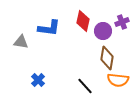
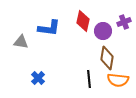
purple cross: moved 2 px right
blue cross: moved 2 px up
black line: moved 4 px right, 7 px up; rotated 36 degrees clockwise
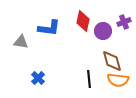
brown diamond: moved 5 px right, 3 px down; rotated 25 degrees counterclockwise
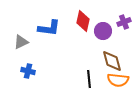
gray triangle: rotated 35 degrees counterclockwise
blue cross: moved 10 px left, 7 px up; rotated 32 degrees counterclockwise
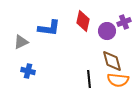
purple circle: moved 4 px right
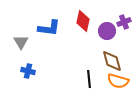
gray triangle: rotated 35 degrees counterclockwise
orange semicircle: moved 1 px down; rotated 10 degrees clockwise
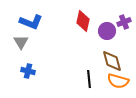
blue L-shape: moved 18 px left, 6 px up; rotated 15 degrees clockwise
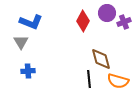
red diamond: rotated 15 degrees clockwise
purple circle: moved 18 px up
brown diamond: moved 11 px left, 2 px up
blue cross: rotated 16 degrees counterclockwise
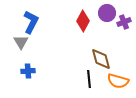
blue L-shape: rotated 85 degrees counterclockwise
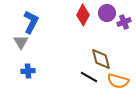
red diamond: moved 6 px up
black line: moved 2 px up; rotated 54 degrees counterclockwise
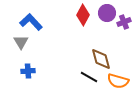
blue L-shape: rotated 70 degrees counterclockwise
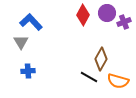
brown diamond: rotated 45 degrees clockwise
